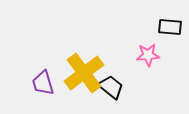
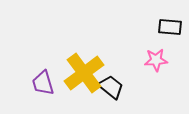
pink star: moved 8 px right, 5 px down
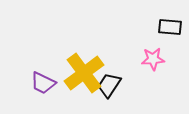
pink star: moved 3 px left, 1 px up
purple trapezoid: rotated 48 degrees counterclockwise
black trapezoid: moved 2 px left, 2 px up; rotated 96 degrees counterclockwise
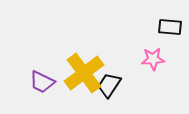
purple trapezoid: moved 1 px left, 1 px up
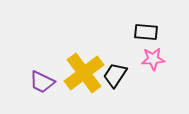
black rectangle: moved 24 px left, 5 px down
black trapezoid: moved 6 px right, 10 px up
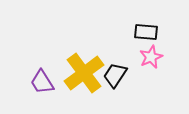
pink star: moved 2 px left, 2 px up; rotated 20 degrees counterclockwise
purple trapezoid: rotated 32 degrees clockwise
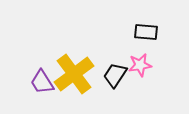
pink star: moved 11 px left, 8 px down; rotated 15 degrees clockwise
yellow cross: moved 10 px left, 1 px down
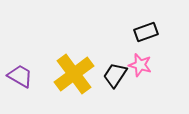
black rectangle: rotated 25 degrees counterclockwise
pink star: rotated 25 degrees clockwise
purple trapezoid: moved 22 px left, 6 px up; rotated 152 degrees clockwise
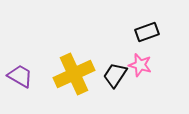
black rectangle: moved 1 px right
yellow cross: rotated 12 degrees clockwise
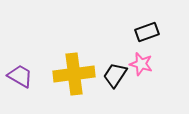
pink star: moved 1 px right, 1 px up
yellow cross: rotated 18 degrees clockwise
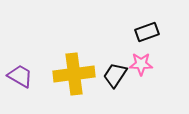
pink star: rotated 15 degrees counterclockwise
